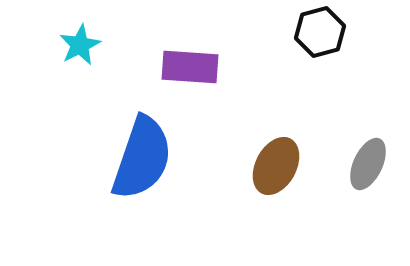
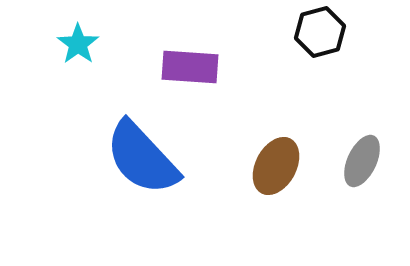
cyan star: moved 2 px left, 1 px up; rotated 9 degrees counterclockwise
blue semicircle: rotated 118 degrees clockwise
gray ellipse: moved 6 px left, 3 px up
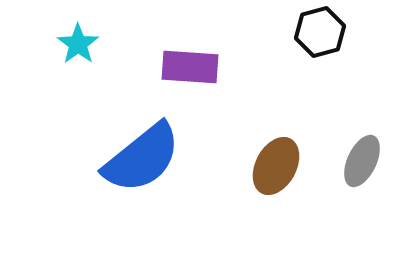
blue semicircle: rotated 86 degrees counterclockwise
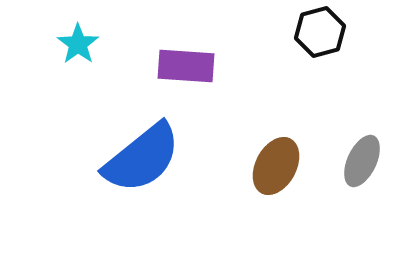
purple rectangle: moved 4 px left, 1 px up
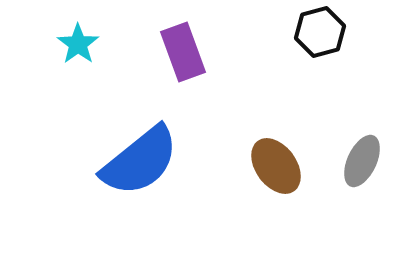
purple rectangle: moved 3 px left, 14 px up; rotated 66 degrees clockwise
blue semicircle: moved 2 px left, 3 px down
brown ellipse: rotated 64 degrees counterclockwise
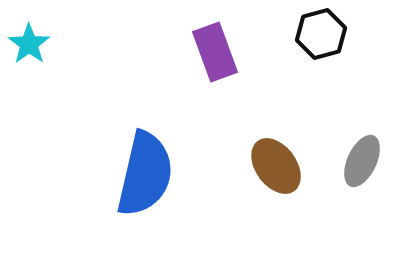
black hexagon: moved 1 px right, 2 px down
cyan star: moved 49 px left
purple rectangle: moved 32 px right
blue semicircle: moved 5 px right, 13 px down; rotated 38 degrees counterclockwise
